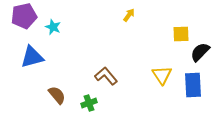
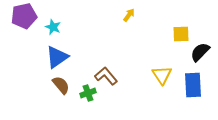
blue triangle: moved 25 px right; rotated 20 degrees counterclockwise
brown semicircle: moved 4 px right, 10 px up
green cross: moved 1 px left, 10 px up
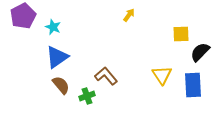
purple pentagon: moved 1 px left; rotated 15 degrees counterclockwise
green cross: moved 1 px left, 3 px down
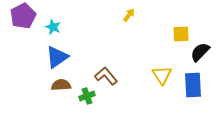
brown semicircle: rotated 54 degrees counterclockwise
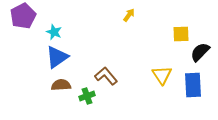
cyan star: moved 1 px right, 5 px down
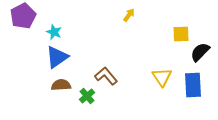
yellow triangle: moved 2 px down
green cross: rotated 21 degrees counterclockwise
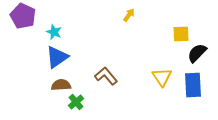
purple pentagon: rotated 20 degrees counterclockwise
black semicircle: moved 3 px left, 1 px down
green cross: moved 11 px left, 6 px down
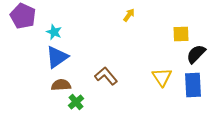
black semicircle: moved 1 px left, 1 px down
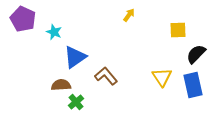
purple pentagon: moved 3 px down
yellow square: moved 3 px left, 4 px up
blue triangle: moved 18 px right
blue rectangle: rotated 10 degrees counterclockwise
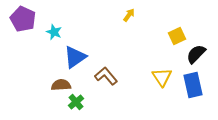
yellow square: moved 1 px left, 6 px down; rotated 24 degrees counterclockwise
